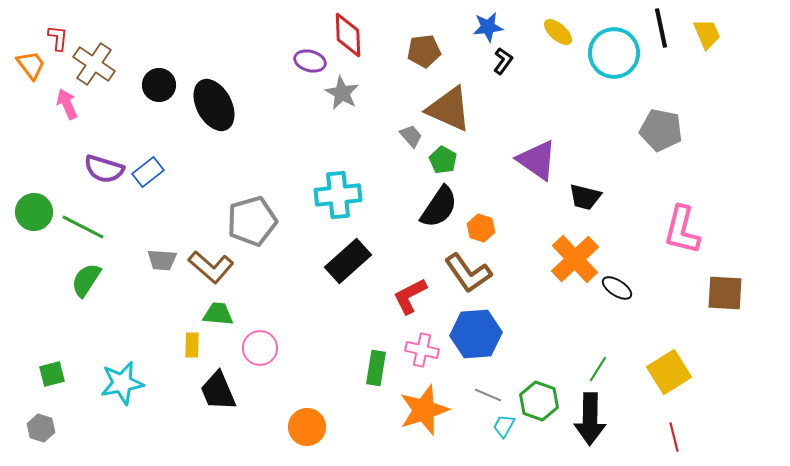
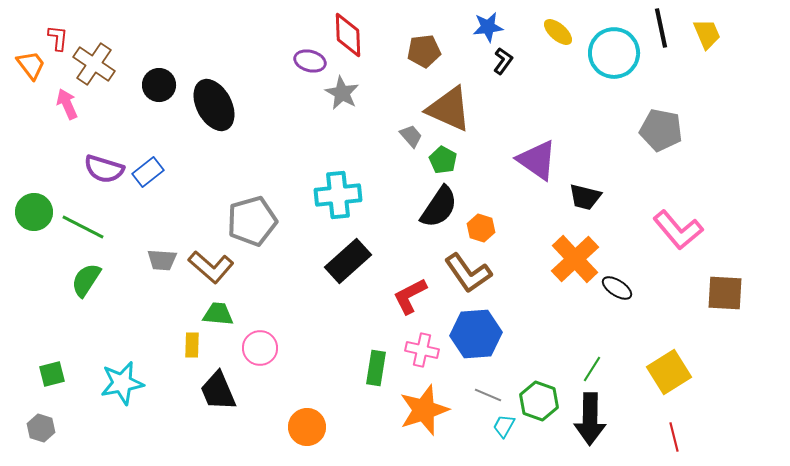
pink L-shape at (682, 230): moved 4 px left; rotated 54 degrees counterclockwise
green line at (598, 369): moved 6 px left
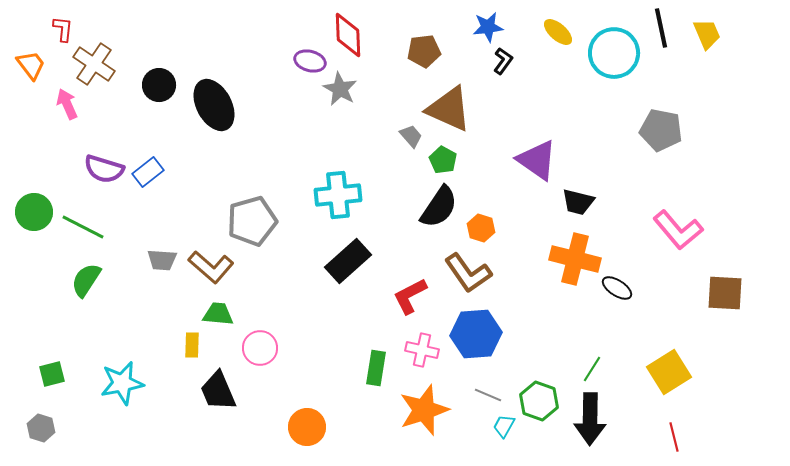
red L-shape at (58, 38): moved 5 px right, 9 px up
gray star at (342, 93): moved 2 px left, 4 px up
black trapezoid at (585, 197): moved 7 px left, 5 px down
orange cross at (575, 259): rotated 33 degrees counterclockwise
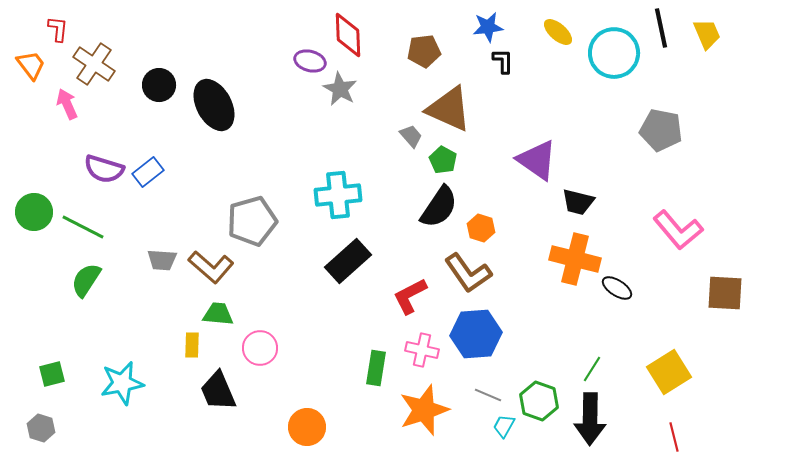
red L-shape at (63, 29): moved 5 px left
black L-shape at (503, 61): rotated 36 degrees counterclockwise
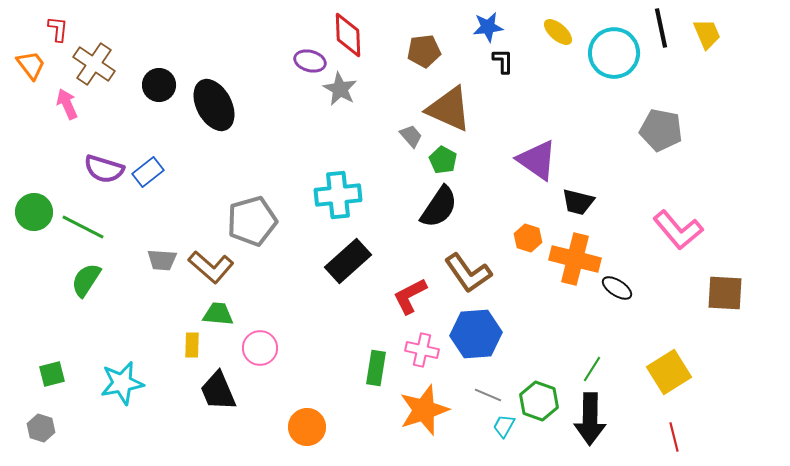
orange hexagon at (481, 228): moved 47 px right, 10 px down
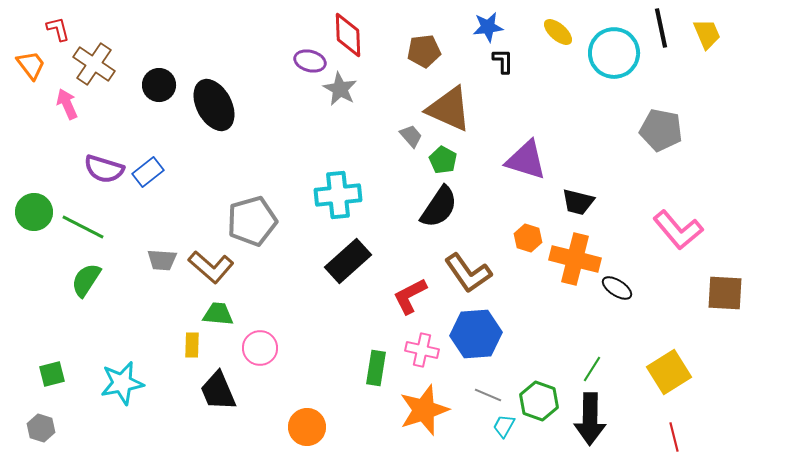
red L-shape at (58, 29): rotated 20 degrees counterclockwise
purple triangle at (537, 160): moved 11 px left; rotated 18 degrees counterclockwise
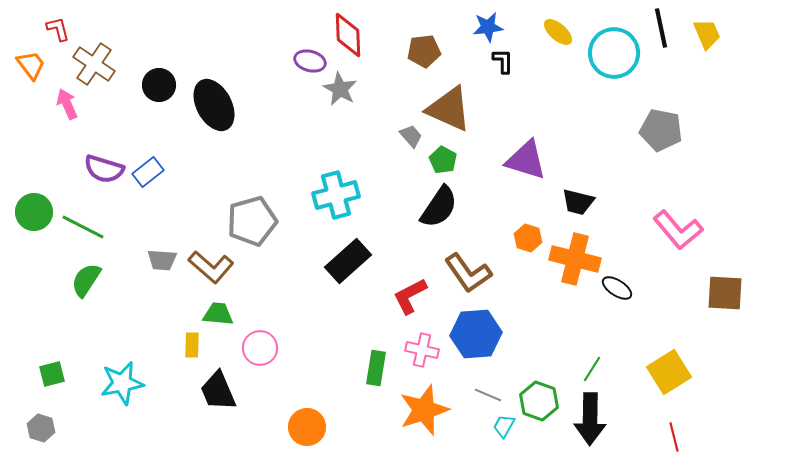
cyan cross at (338, 195): moved 2 px left; rotated 9 degrees counterclockwise
